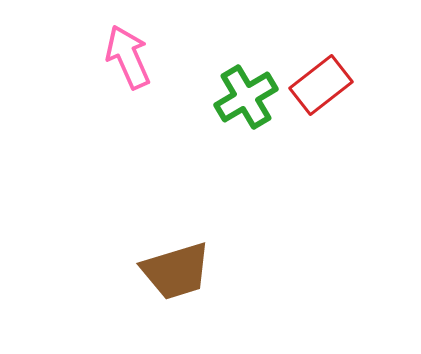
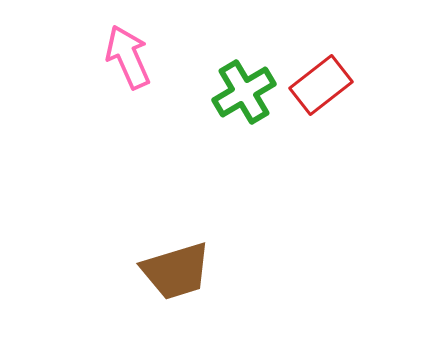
green cross: moved 2 px left, 5 px up
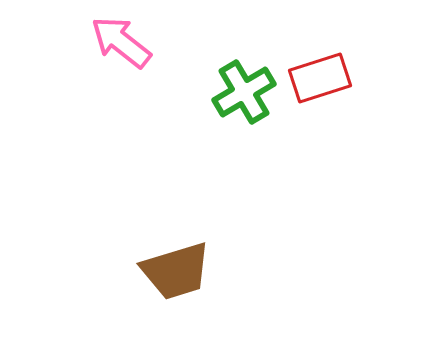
pink arrow: moved 7 px left, 15 px up; rotated 28 degrees counterclockwise
red rectangle: moved 1 px left, 7 px up; rotated 20 degrees clockwise
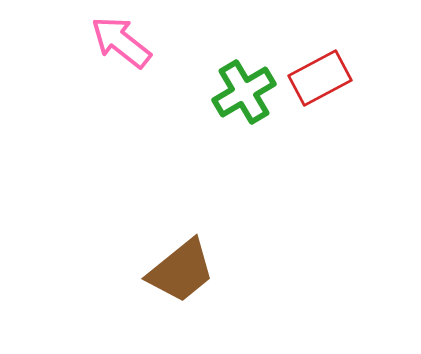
red rectangle: rotated 10 degrees counterclockwise
brown trapezoid: moved 5 px right; rotated 22 degrees counterclockwise
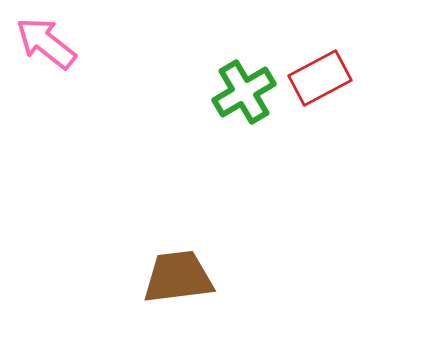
pink arrow: moved 75 px left, 1 px down
brown trapezoid: moved 3 px left, 6 px down; rotated 148 degrees counterclockwise
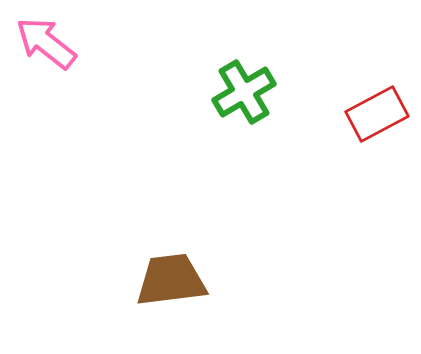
red rectangle: moved 57 px right, 36 px down
brown trapezoid: moved 7 px left, 3 px down
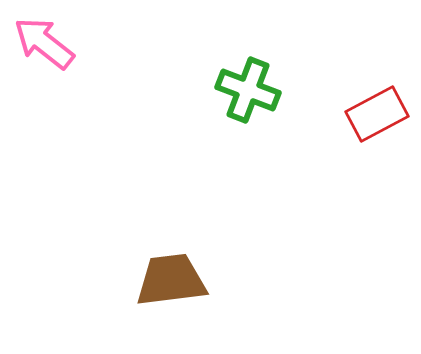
pink arrow: moved 2 px left
green cross: moved 4 px right, 2 px up; rotated 38 degrees counterclockwise
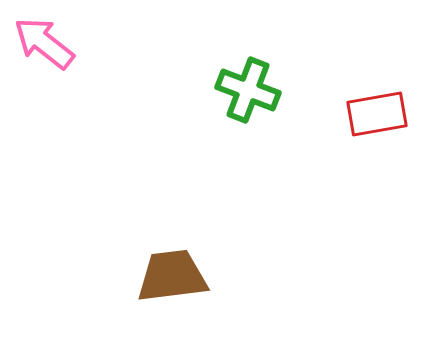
red rectangle: rotated 18 degrees clockwise
brown trapezoid: moved 1 px right, 4 px up
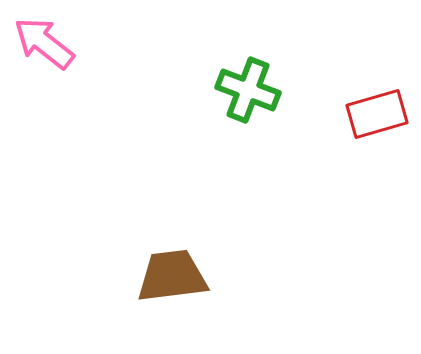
red rectangle: rotated 6 degrees counterclockwise
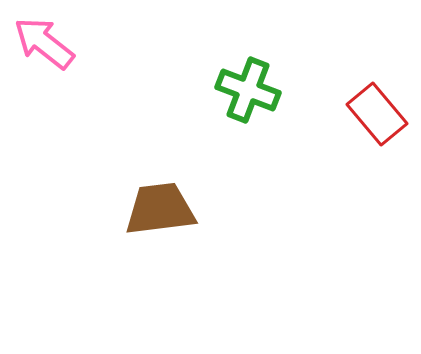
red rectangle: rotated 66 degrees clockwise
brown trapezoid: moved 12 px left, 67 px up
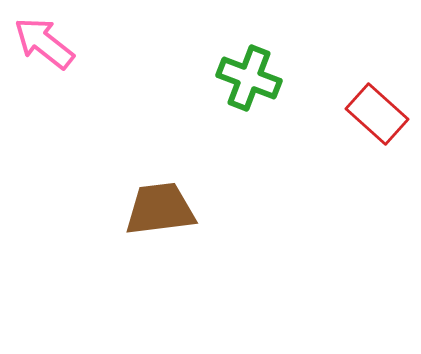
green cross: moved 1 px right, 12 px up
red rectangle: rotated 8 degrees counterclockwise
